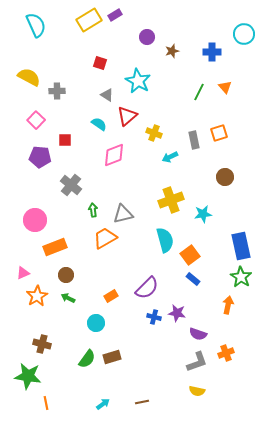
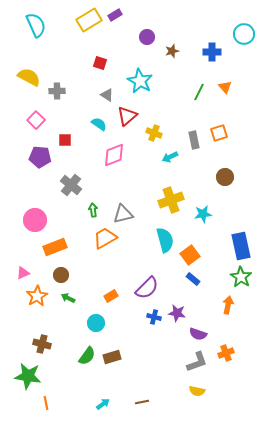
cyan star at (138, 81): moved 2 px right
brown circle at (66, 275): moved 5 px left
green semicircle at (87, 359): moved 3 px up
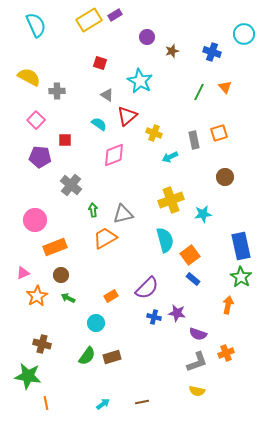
blue cross at (212, 52): rotated 18 degrees clockwise
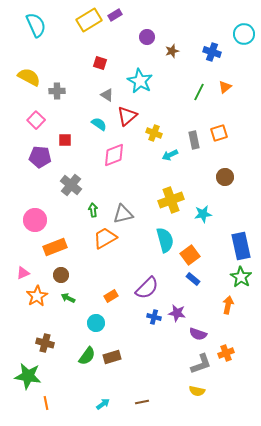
orange triangle at (225, 87): rotated 32 degrees clockwise
cyan arrow at (170, 157): moved 2 px up
brown cross at (42, 344): moved 3 px right, 1 px up
gray L-shape at (197, 362): moved 4 px right, 2 px down
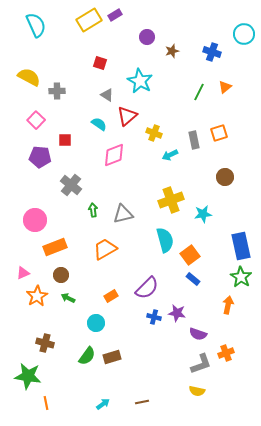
orange trapezoid at (105, 238): moved 11 px down
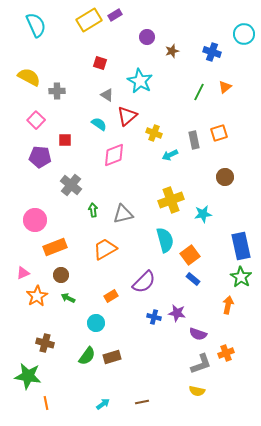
purple semicircle at (147, 288): moved 3 px left, 6 px up
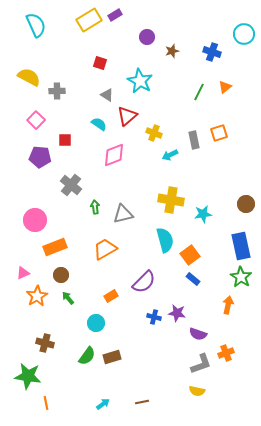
brown circle at (225, 177): moved 21 px right, 27 px down
yellow cross at (171, 200): rotated 30 degrees clockwise
green arrow at (93, 210): moved 2 px right, 3 px up
green arrow at (68, 298): rotated 24 degrees clockwise
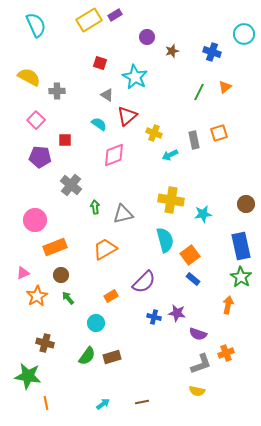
cyan star at (140, 81): moved 5 px left, 4 px up
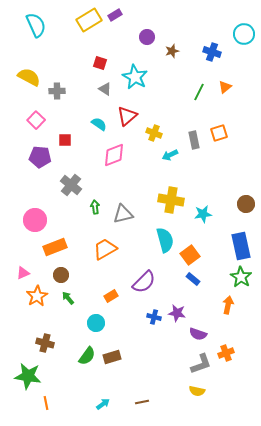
gray triangle at (107, 95): moved 2 px left, 6 px up
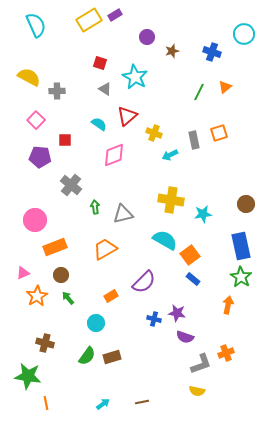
cyan semicircle at (165, 240): rotated 45 degrees counterclockwise
blue cross at (154, 317): moved 2 px down
purple semicircle at (198, 334): moved 13 px left, 3 px down
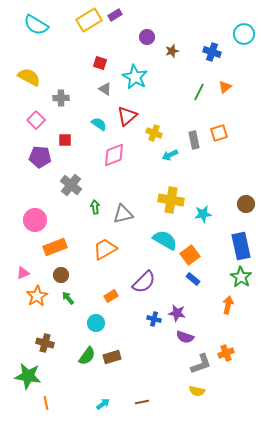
cyan semicircle at (36, 25): rotated 145 degrees clockwise
gray cross at (57, 91): moved 4 px right, 7 px down
